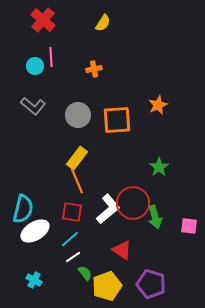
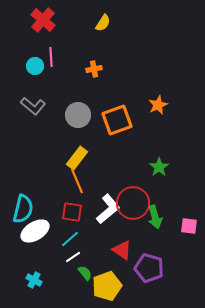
orange square: rotated 16 degrees counterclockwise
purple pentagon: moved 2 px left, 16 px up
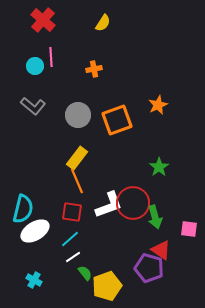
white L-shape: moved 1 px right, 4 px up; rotated 20 degrees clockwise
pink square: moved 3 px down
red triangle: moved 39 px right
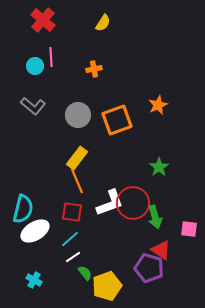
white L-shape: moved 1 px right, 2 px up
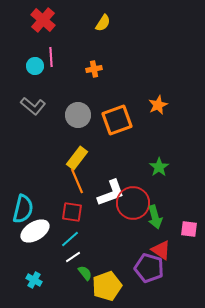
white L-shape: moved 1 px right, 10 px up
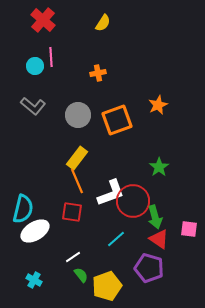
orange cross: moved 4 px right, 4 px down
red circle: moved 2 px up
cyan line: moved 46 px right
red triangle: moved 2 px left, 11 px up
green semicircle: moved 4 px left, 2 px down
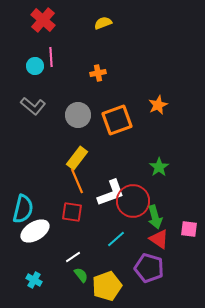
yellow semicircle: rotated 144 degrees counterclockwise
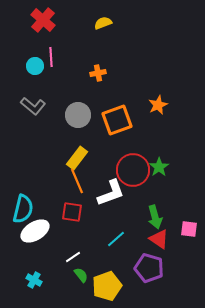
red circle: moved 31 px up
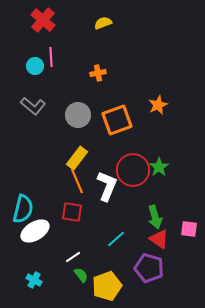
white L-shape: moved 4 px left, 7 px up; rotated 48 degrees counterclockwise
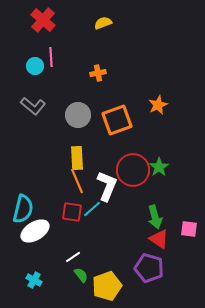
yellow rectangle: rotated 40 degrees counterclockwise
cyan line: moved 24 px left, 30 px up
